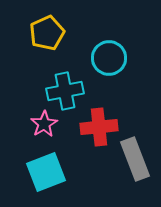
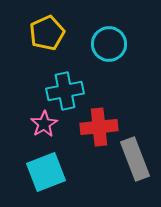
cyan circle: moved 14 px up
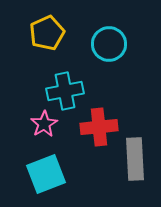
gray rectangle: rotated 18 degrees clockwise
cyan square: moved 2 px down
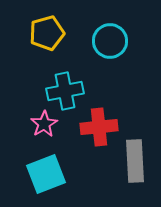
yellow pentagon: rotated 8 degrees clockwise
cyan circle: moved 1 px right, 3 px up
gray rectangle: moved 2 px down
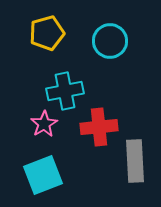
cyan square: moved 3 px left, 1 px down
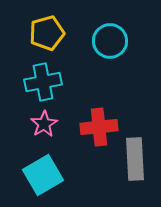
cyan cross: moved 22 px left, 9 px up
gray rectangle: moved 2 px up
cyan square: rotated 9 degrees counterclockwise
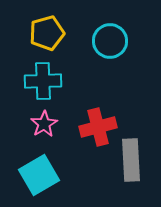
cyan cross: moved 1 px up; rotated 9 degrees clockwise
red cross: moved 1 px left; rotated 9 degrees counterclockwise
gray rectangle: moved 4 px left, 1 px down
cyan square: moved 4 px left
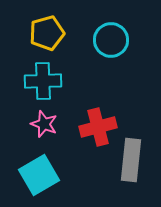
cyan circle: moved 1 px right, 1 px up
pink star: rotated 20 degrees counterclockwise
gray rectangle: rotated 9 degrees clockwise
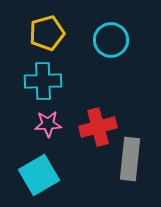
pink star: moved 4 px right; rotated 24 degrees counterclockwise
gray rectangle: moved 1 px left, 1 px up
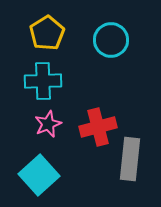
yellow pentagon: rotated 16 degrees counterclockwise
pink star: rotated 20 degrees counterclockwise
cyan square: rotated 12 degrees counterclockwise
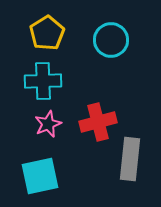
red cross: moved 5 px up
cyan square: moved 1 px right, 1 px down; rotated 30 degrees clockwise
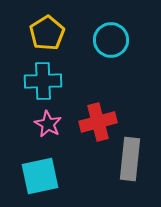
pink star: rotated 20 degrees counterclockwise
